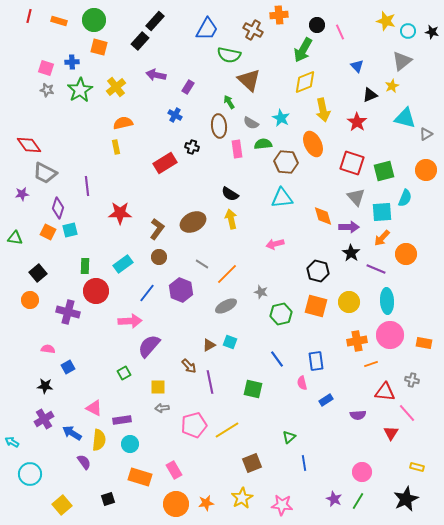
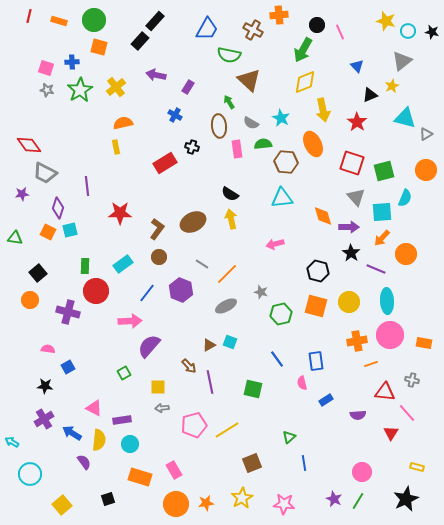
pink star at (282, 505): moved 2 px right, 1 px up
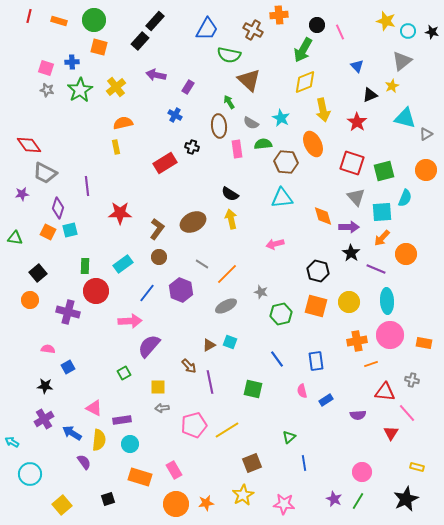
pink semicircle at (302, 383): moved 8 px down
yellow star at (242, 498): moved 1 px right, 3 px up
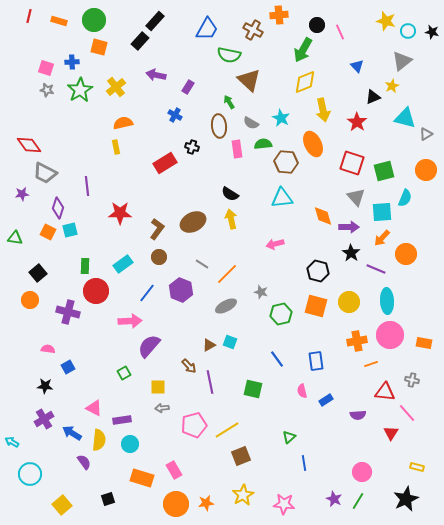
black triangle at (370, 95): moved 3 px right, 2 px down
brown square at (252, 463): moved 11 px left, 7 px up
orange rectangle at (140, 477): moved 2 px right, 1 px down
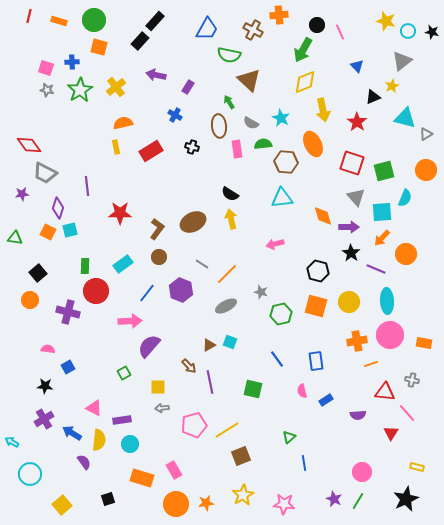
red rectangle at (165, 163): moved 14 px left, 12 px up
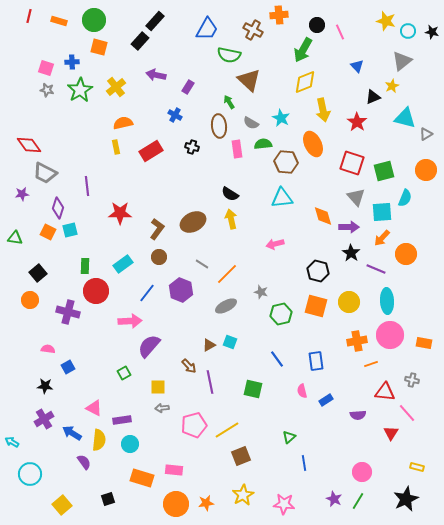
pink rectangle at (174, 470): rotated 54 degrees counterclockwise
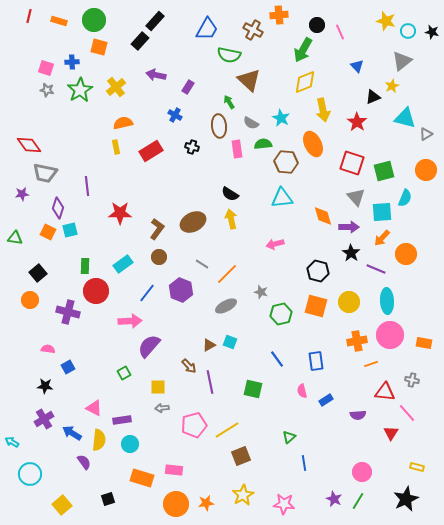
gray trapezoid at (45, 173): rotated 15 degrees counterclockwise
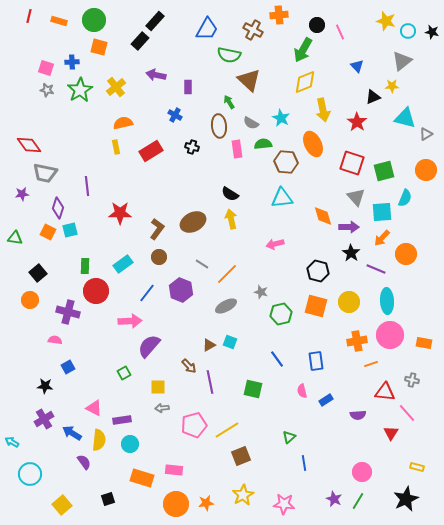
yellow star at (392, 86): rotated 24 degrees clockwise
purple rectangle at (188, 87): rotated 32 degrees counterclockwise
pink semicircle at (48, 349): moved 7 px right, 9 px up
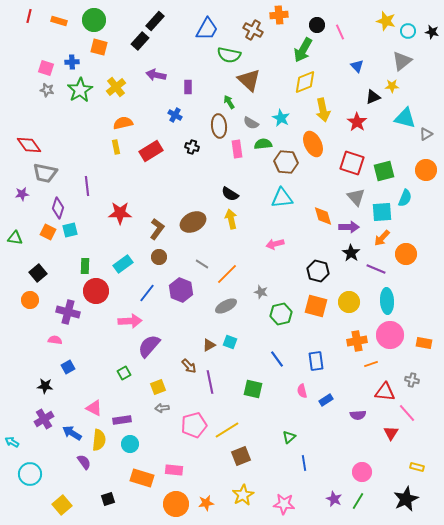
yellow square at (158, 387): rotated 21 degrees counterclockwise
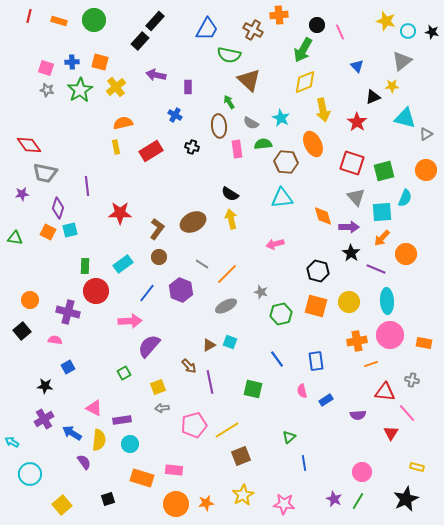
orange square at (99, 47): moved 1 px right, 15 px down
black square at (38, 273): moved 16 px left, 58 px down
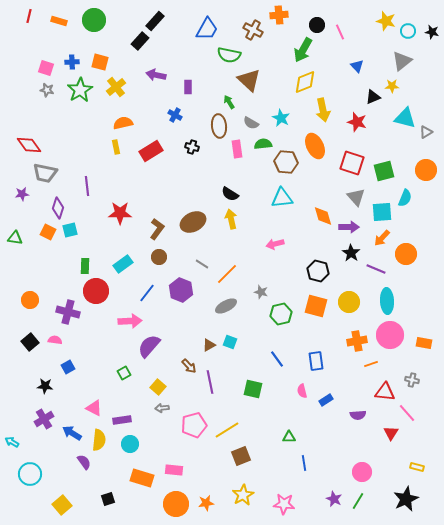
red star at (357, 122): rotated 18 degrees counterclockwise
gray triangle at (426, 134): moved 2 px up
orange ellipse at (313, 144): moved 2 px right, 2 px down
black square at (22, 331): moved 8 px right, 11 px down
yellow square at (158, 387): rotated 28 degrees counterclockwise
green triangle at (289, 437): rotated 40 degrees clockwise
